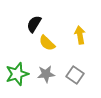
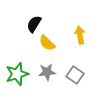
gray star: moved 1 px right, 2 px up
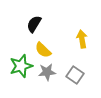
yellow arrow: moved 2 px right, 4 px down
yellow semicircle: moved 4 px left, 7 px down
green star: moved 4 px right, 8 px up
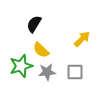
yellow arrow: rotated 54 degrees clockwise
yellow semicircle: moved 2 px left
gray square: moved 3 px up; rotated 36 degrees counterclockwise
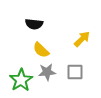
black semicircle: rotated 114 degrees counterclockwise
green star: moved 14 px down; rotated 15 degrees counterclockwise
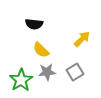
gray square: rotated 30 degrees counterclockwise
